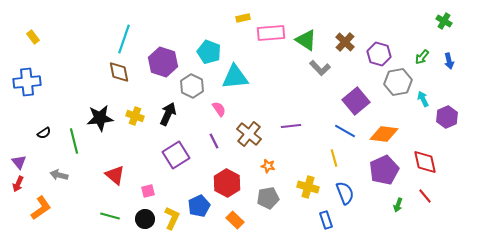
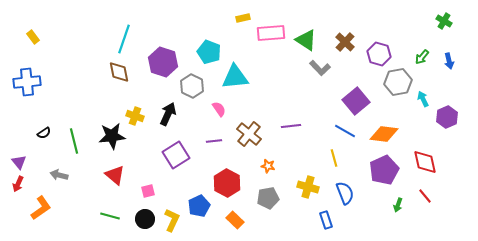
black star at (100, 118): moved 12 px right, 18 px down
purple line at (214, 141): rotated 70 degrees counterclockwise
yellow L-shape at (172, 218): moved 2 px down
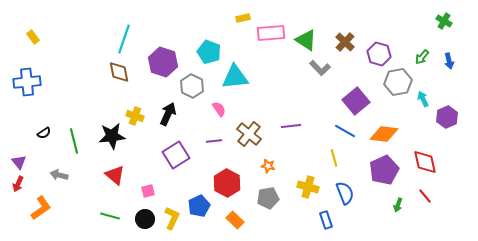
yellow L-shape at (172, 220): moved 2 px up
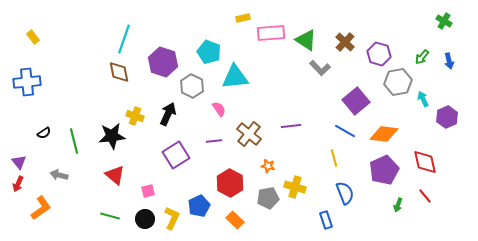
red hexagon at (227, 183): moved 3 px right
yellow cross at (308, 187): moved 13 px left
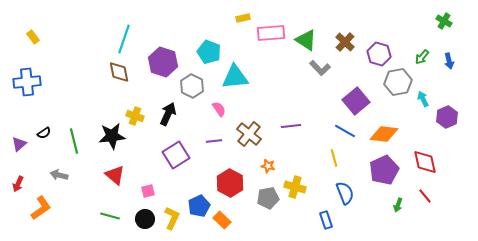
purple triangle at (19, 162): moved 18 px up; rotated 28 degrees clockwise
orange rectangle at (235, 220): moved 13 px left
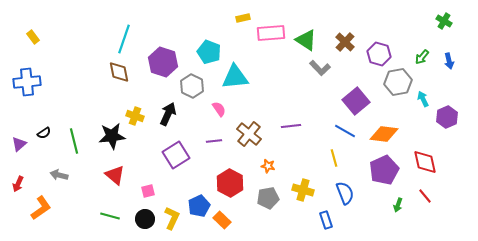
yellow cross at (295, 187): moved 8 px right, 3 px down
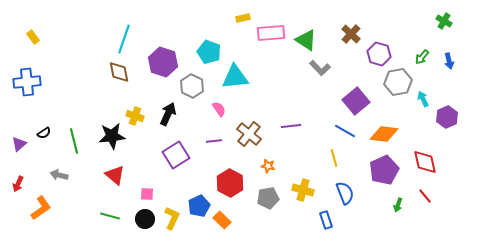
brown cross at (345, 42): moved 6 px right, 8 px up
pink square at (148, 191): moved 1 px left, 3 px down; rotated 16 degrees clockwise
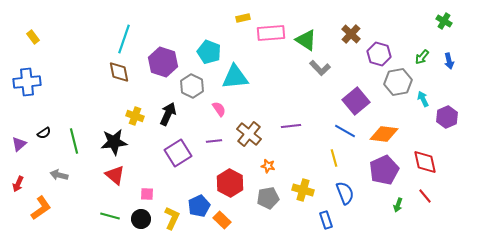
black star at (112, 136): moved 2 px right, 6 px down
purple square at (176, 155): moved 2 px right, 2 px up
black circle at (145, 219): moved 4 px left
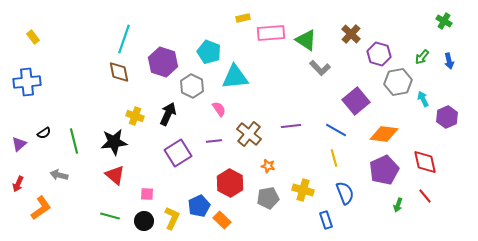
blue line at (345, 131): moved 9 px left, 1 px up
black circle at (141, 219): moved 3 px right, 2 px down
